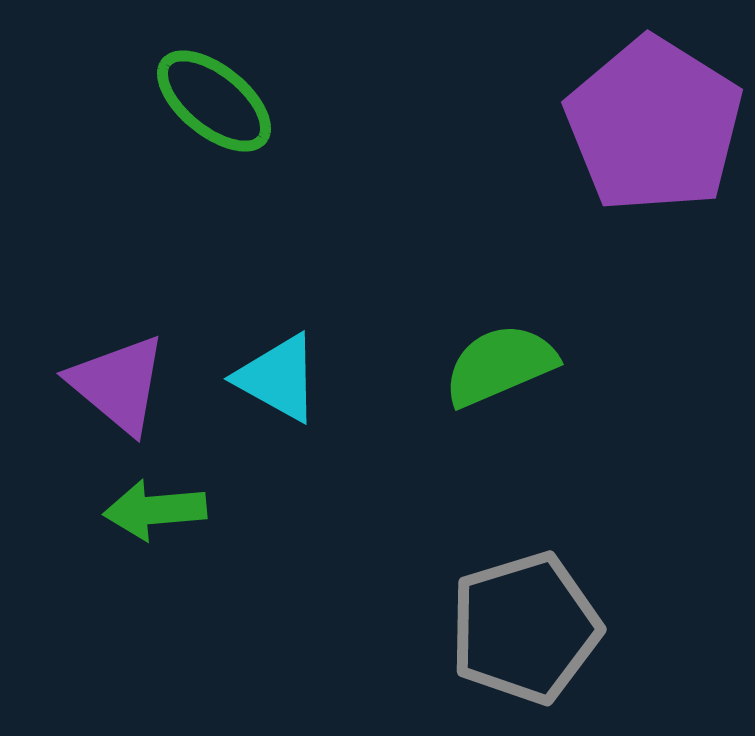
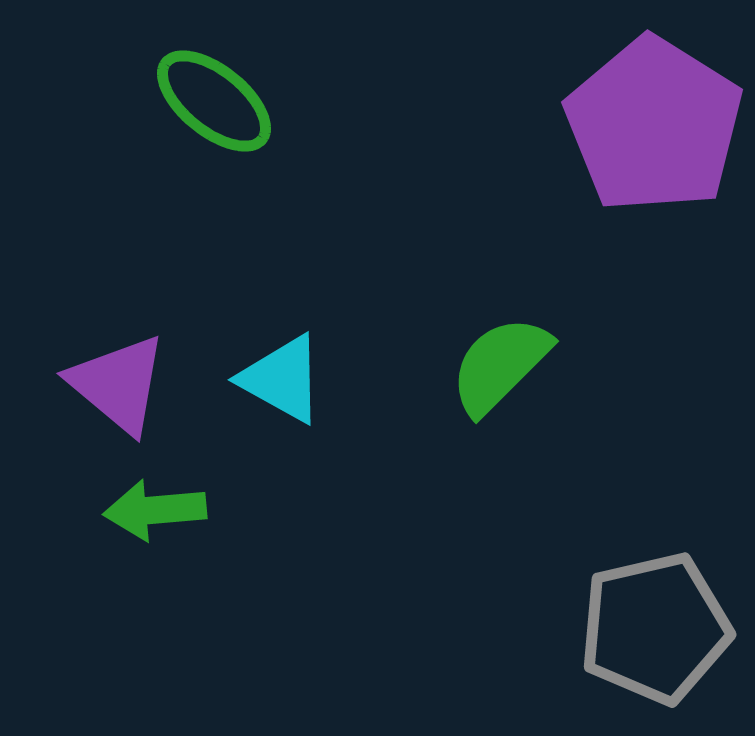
green semicircle: rotated 22 degrees counterclockwise
cyan triangle: moved 4 px right, 1 px down
gray pentagon: moved 130 px right; rotated 4 degrees clockwise
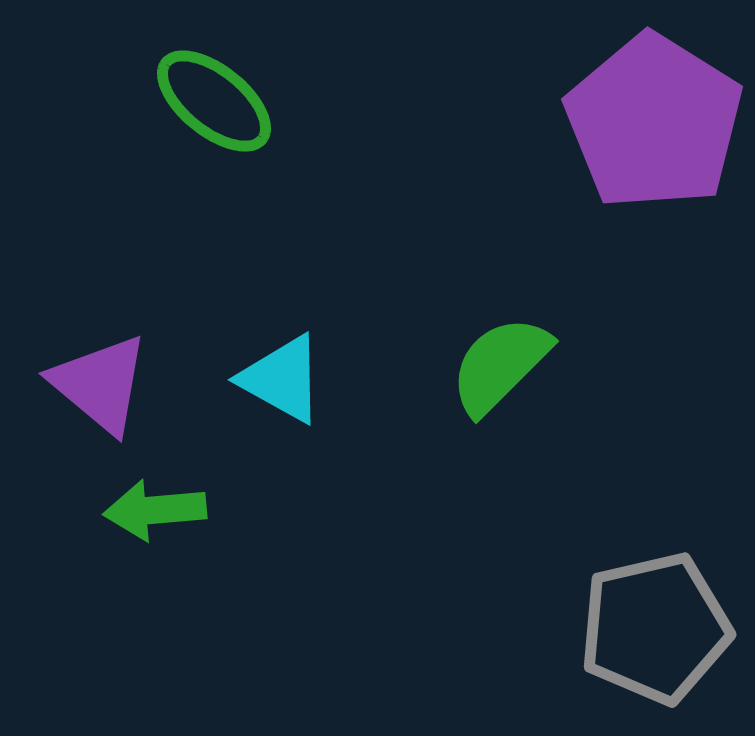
purple pentagon: moved 3 px up
purple triangle: moved 18 px left
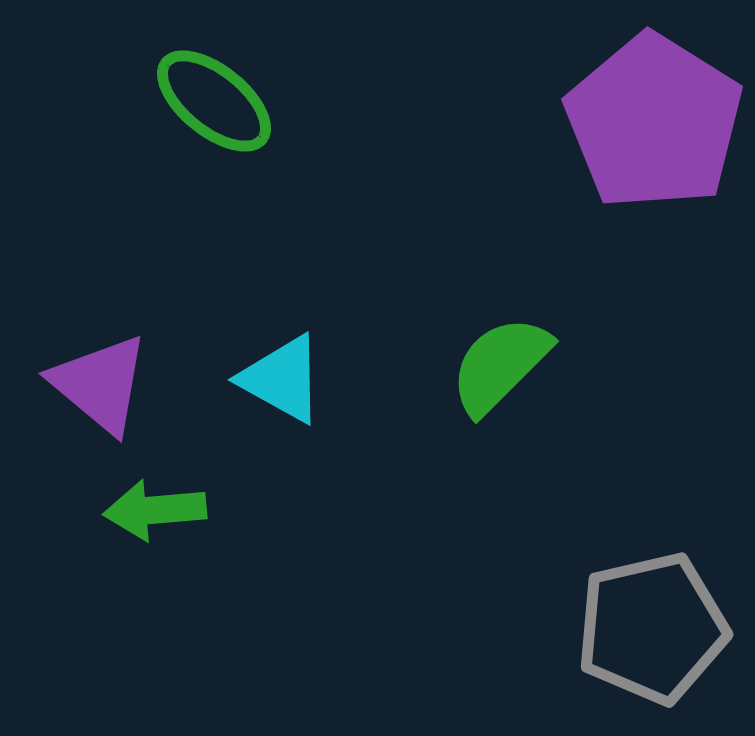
gray pentagon: moved 3 px left
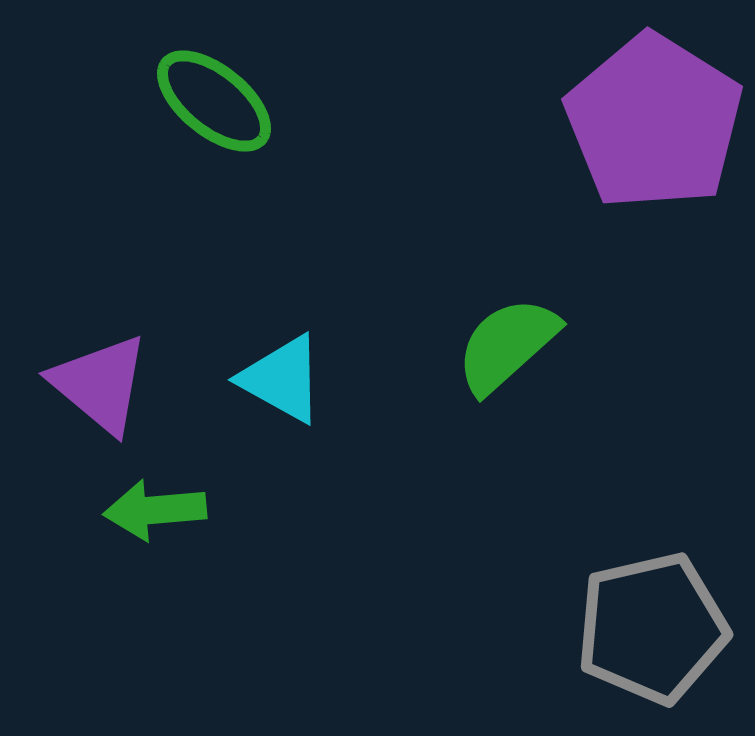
green semicircle: moved 7 px right, 20 px up; rotated 3 degrees clockwise
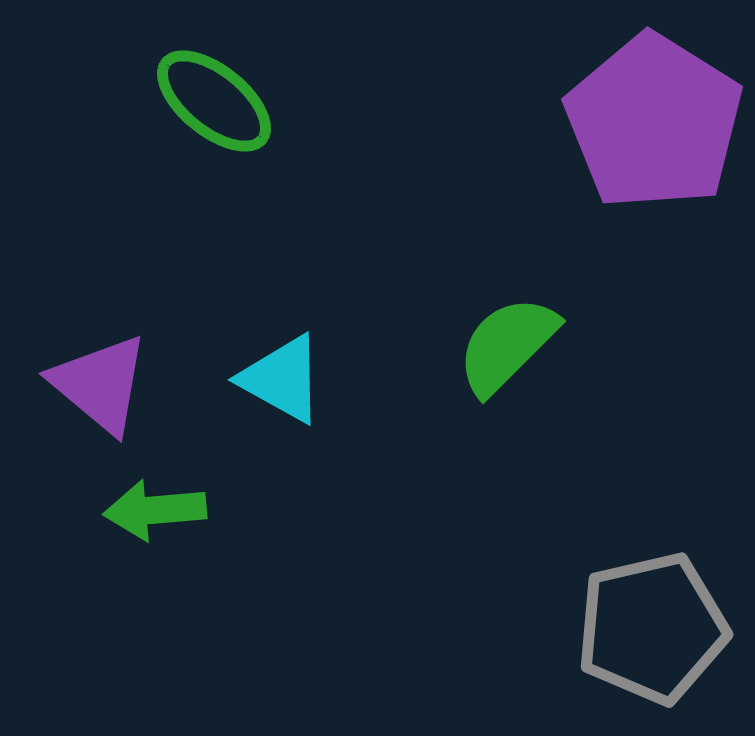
green semicircle: rotated 3 degrees counterclockwise
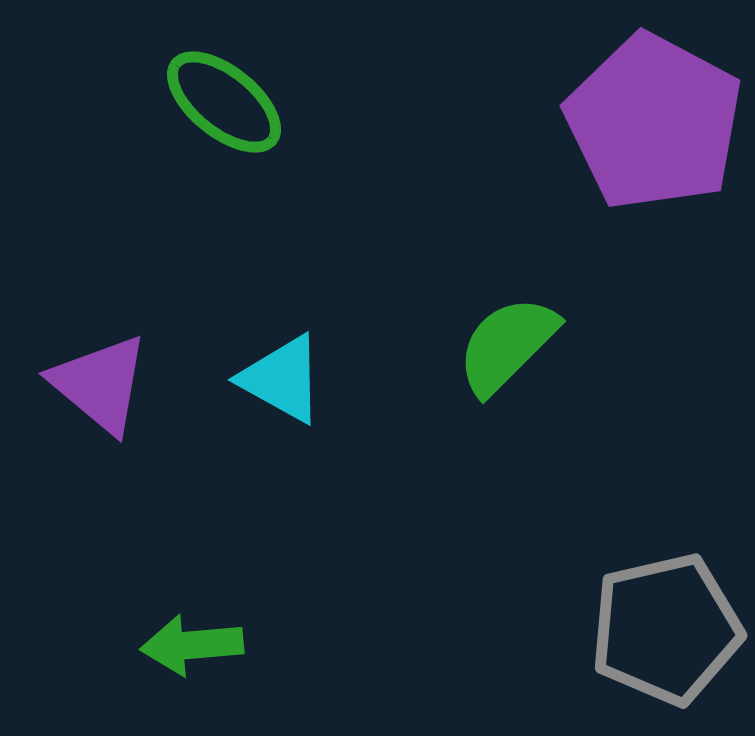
green ellipse: moved 10 px right, 1 px down
purple pentagon: rotated 4 degrees counterclockwise
green arrow: moved 37 px right, 135 px down
gray pentagon: moved 14 px right, 1 px down
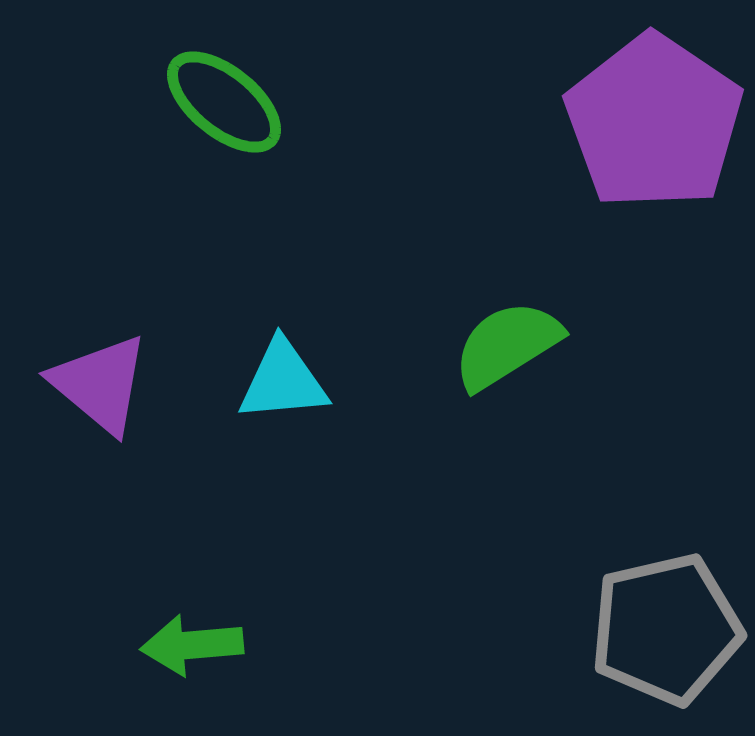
purple pentagon: rotated 6 degrees clockwise
green semicircle: rotated 13 degrees clockwise
cyan triangle: moved 1 px right, 2 px down; rotated 34 degrees counterclockwise
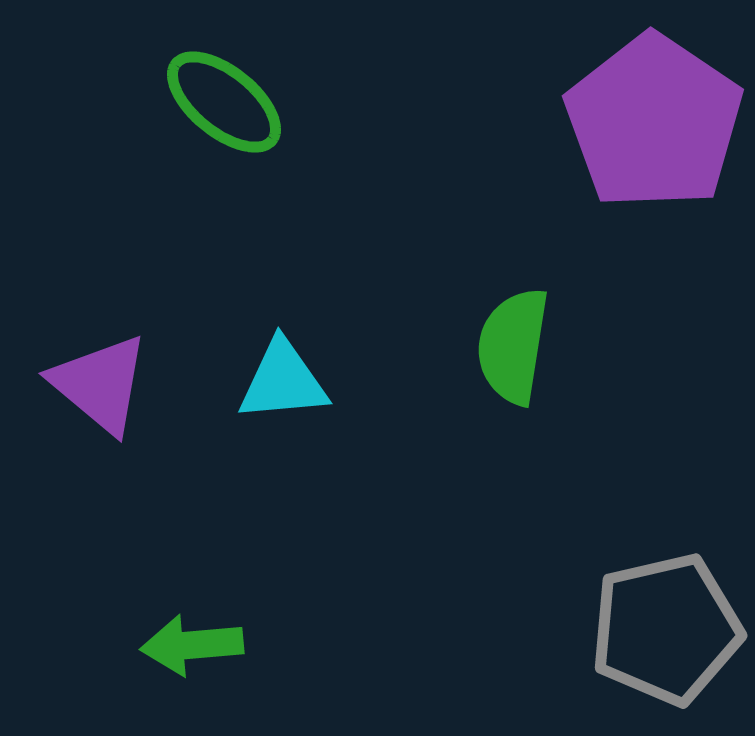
green semicircle: moved 6 px right, 1 px down; rotated 49 degrees counterclockwise
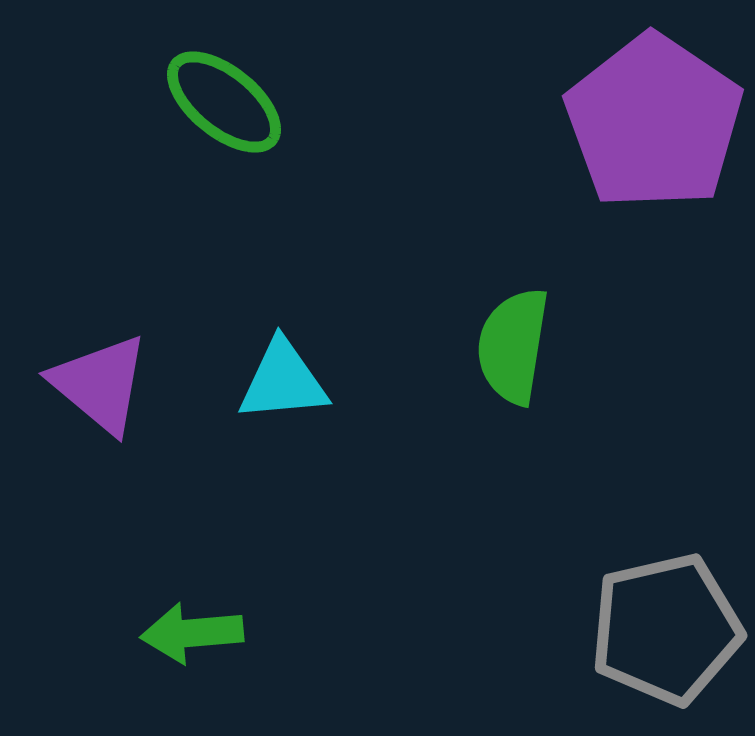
green arrow: moved 12 px up
